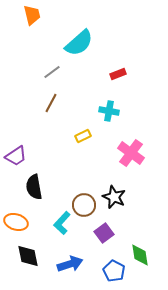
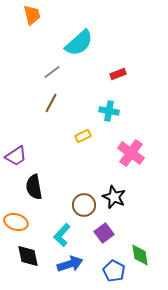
cyan L-shape: moved 12 px down
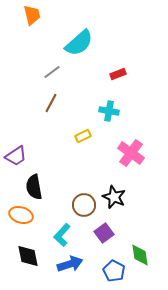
orange ellipse: moved 5 px right, 7 px up
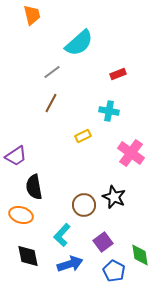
purple square: moved 1 px left, 9 px down
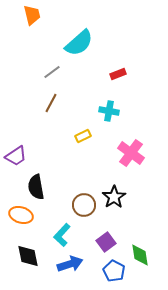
black semicircle: moved 2 px right
black star: rotated 15 degrees clockwise
purple square: moved 3 px right
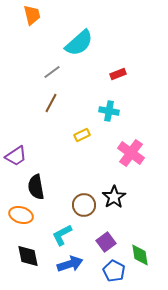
yellow rectangle: moved 1 px left, 1 px up
cyan L-shape: rotated 20 degrees clockwise
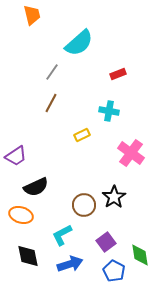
gray line: rotated 18 degrees counterclockwise
black semicircle: rotated 105 degrees counterclockwise
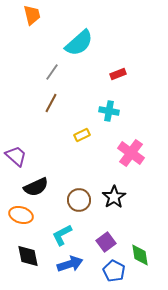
purple trapezoid: rotated 105 degrees counterclockwise
brown circle: moved 5 px left, 5 px up
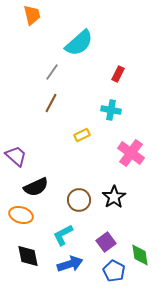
red rectangle: rotated 42 degrees counterclockwise
cyan cross: moved 2 px right, 1 px up
cyan L-shape: moved 1 px right
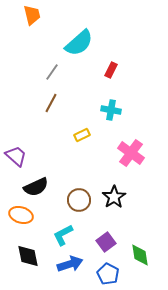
red rectangle: moved 7 px left, 4 px up
blue pentagon: moved 6 px left, 3 px down
